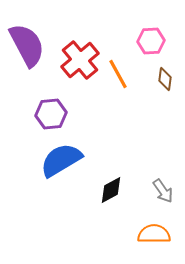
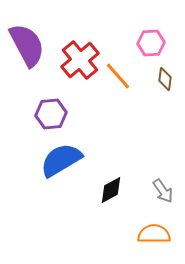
pink hexagon: moved 2 px down
orange line: moved 2 px down; rotated 12 degrees counterclockwise
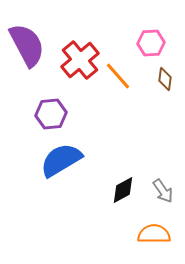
black diamond: moved 12 px right
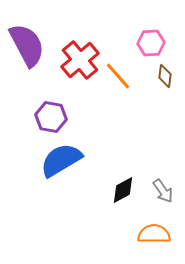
brown diamond: moved 3 px up
purple hexagon: moved 3 px down; rotated 16 degrees clockwise
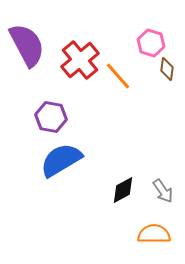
pink hexagon: rotated 20 degrees clockwise
brown diamond: moved 2 px right, 7 px up
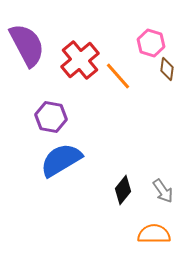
black diamond: rotated 24 degrees counterclockwise
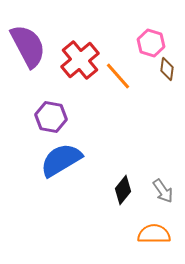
purple semicircle: moved 1 px right, 1 px down
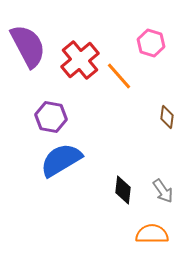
brown diamond: moved 48 px down
orange line: moved 1 px right
black diamond: rotated 32 degrees counterclockwise
orange semicircle: moved 2 px left
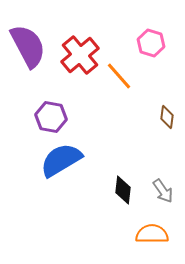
red cross: moved 5 px up
